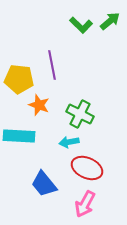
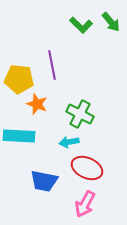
green arrow: moved 1 px right, 1 px down; rotated 90 degrees clockwise
orange star: moved 2 px left, 1 px up
blue trapezoid: moved 3 px up; rotated 40 degrees counterclockwise
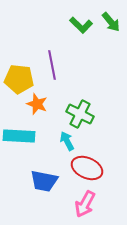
cyan arrow: moved 2 px left, 1 px up; rotated 72 degrees clockwise
